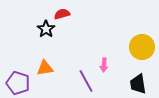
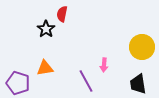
red semicircle: rotated 63 degrees counterclockwise
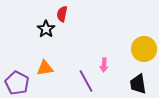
yellow circle: moved 2 px right, 2 px down
purple pentagon: moved 1 px left; rotated 10 degrees clockwise
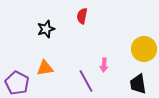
red semicircle: moved 20 px right, 2 px down
black star: rotated 18 degrees clockwise
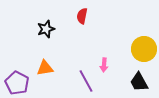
black trapezoid: moved 1 px right, 2 px up; rotated 20 degrees counterclockwise
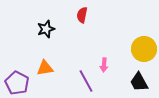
red semicircle: moved 1 px up
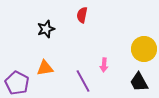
purple line: moved 3 px left
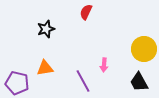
red semicircle: moved 4 px right, 3 px up; rotated 14 degrees clockwise
purple pentagon: rotated 15 degrees counterclockwise
